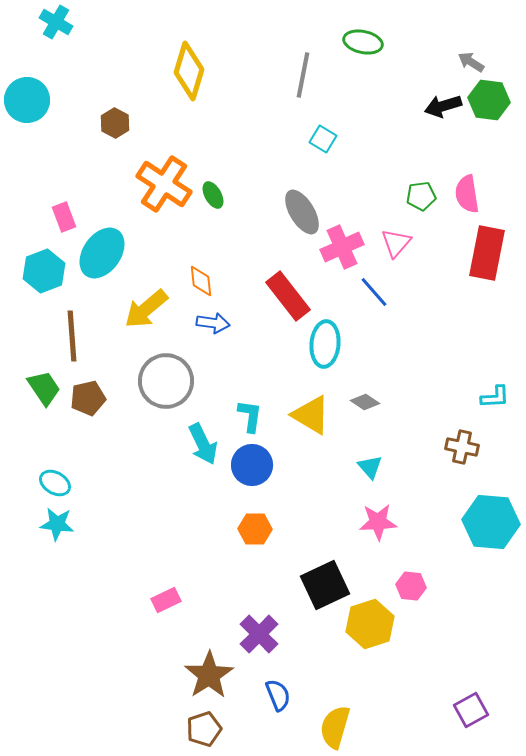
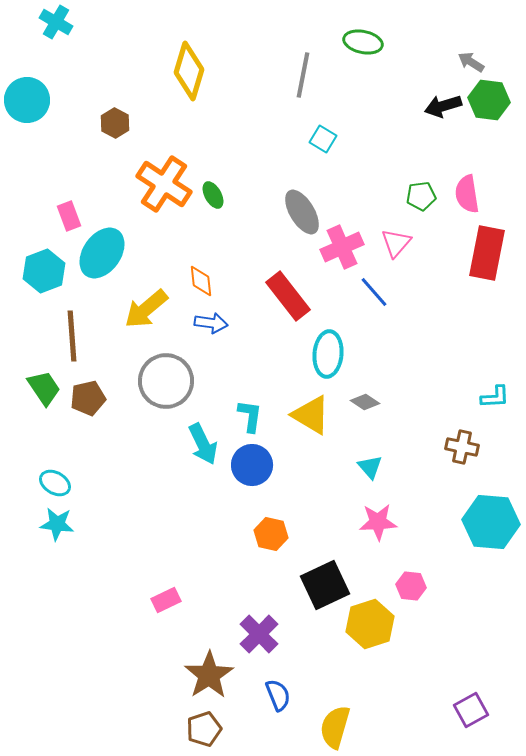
pink rectangle at (64, 217): moved 5 px right, 1 px up
blue arrow at (213, 323): moved 2 px left
cyan ellipse at (325, 344): moved 3 px right, 10 px down
orange hexagon at (255, 529): moved 16 px right, 5 px down; rotated 12 degrees clockwise
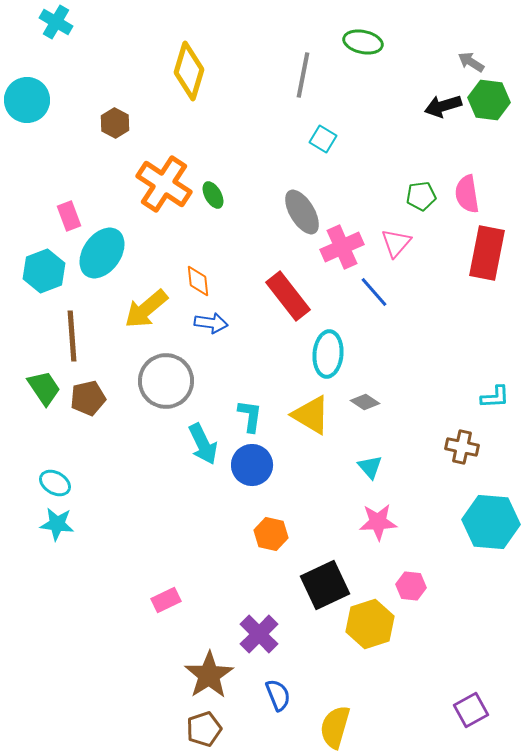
orange diamond at (201, 281): moved 3 px left
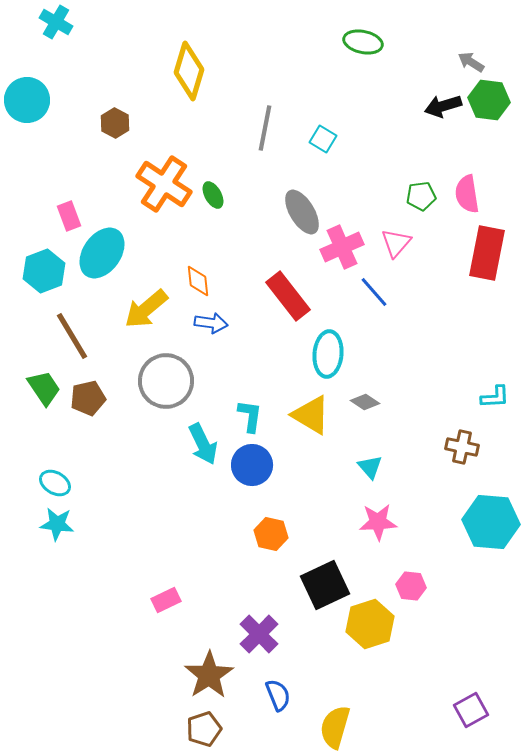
gray line at (303, 75): moved 38 px left, 53 px down
brown line at (72, 336): rotated 27 degrees counterclockwise
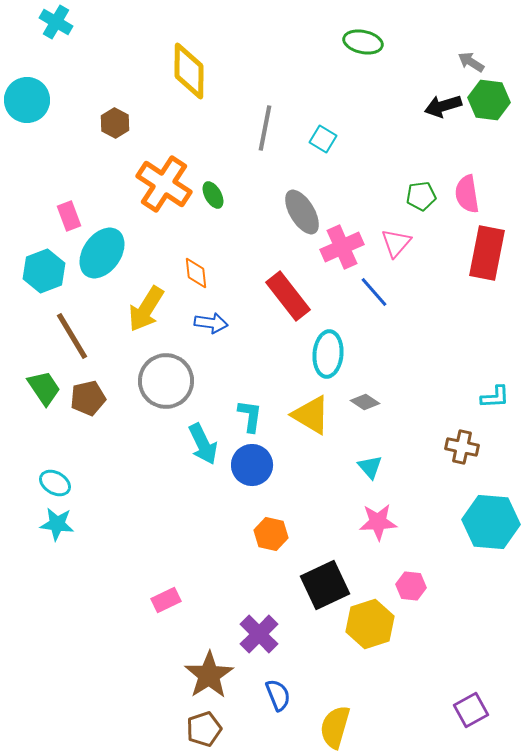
yellow diamond at (189, 71): rotated 16 degrees counterclockwise
orange diamond at (198, 281): moved 2 px left, 8 px up
yellow arrow at (146, 309): rotated 18 degrees counterclockwise
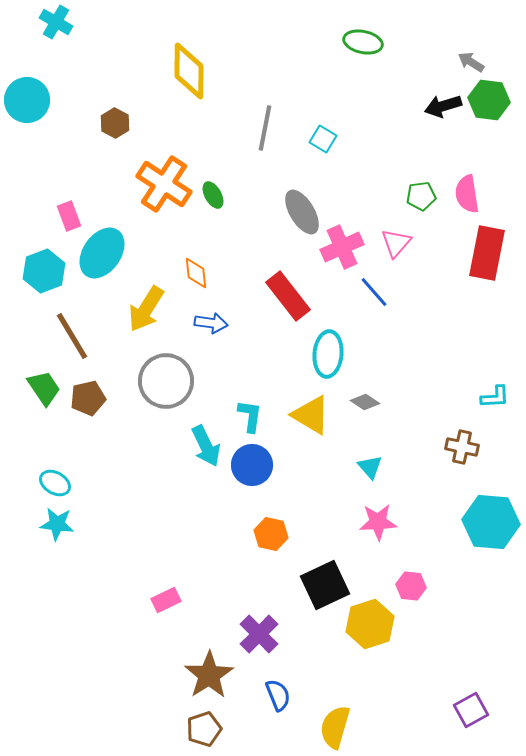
cyan arrow at (203, 444): moved 3 px right, 2 px down
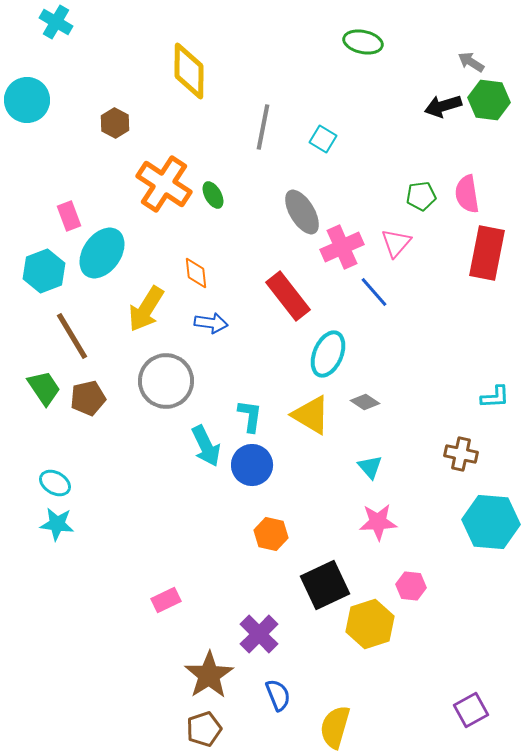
gray line at (265, 128): moved 2 px left, 1 px up
cyan ellipse at (328, 354): rotated 18 degrees clockwise
brown cross at (462, 447): moved 1 px left, 7 px down
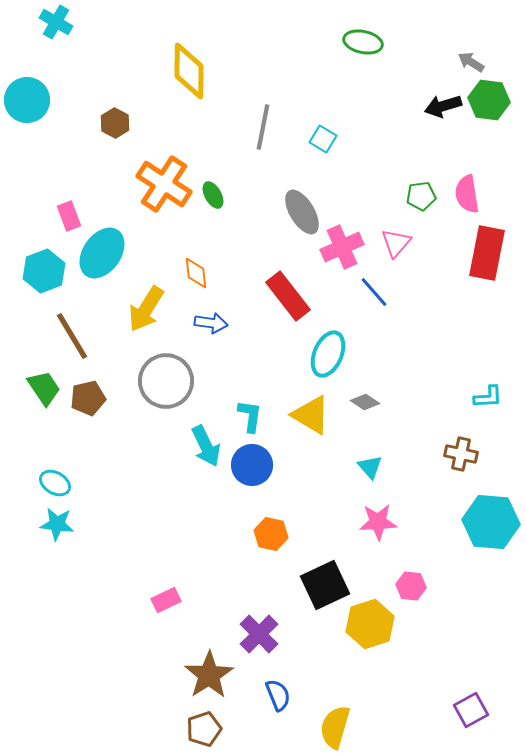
cyan L-shape at (495, 397): moved 7 px left
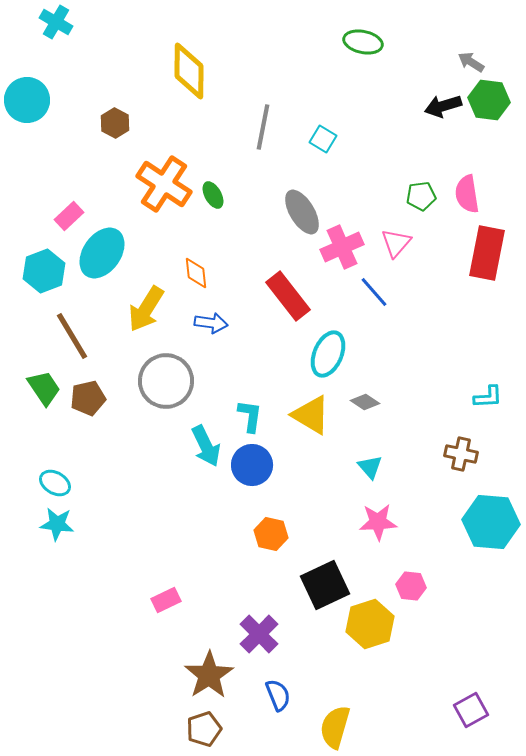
pink rectangle at (69, 216): rotated 68 degrees clockwise
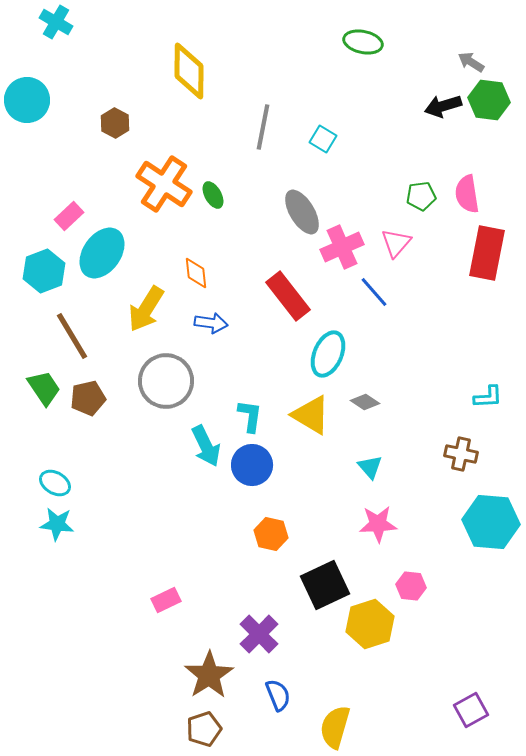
pink star at (378, 522): moved 2 px down
